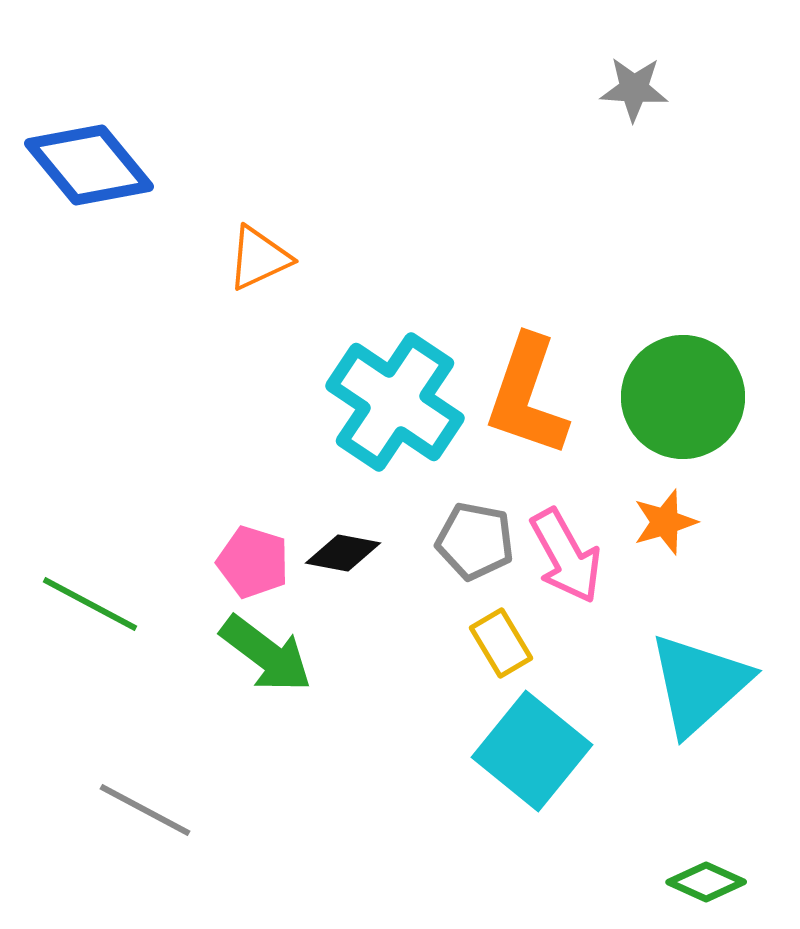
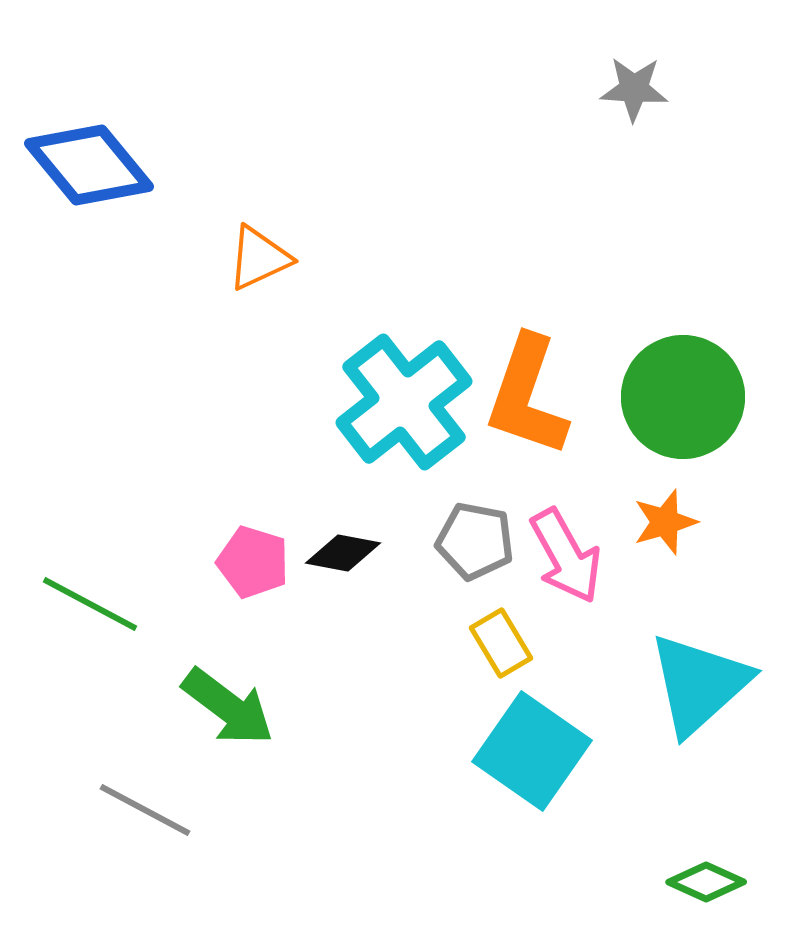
cyan cross: moved 9 px right; rotated 18 degrees clockwise
green arrow: moved 38 px left, 53 px down
cyan square: rotated 4 degrees counterclockwise
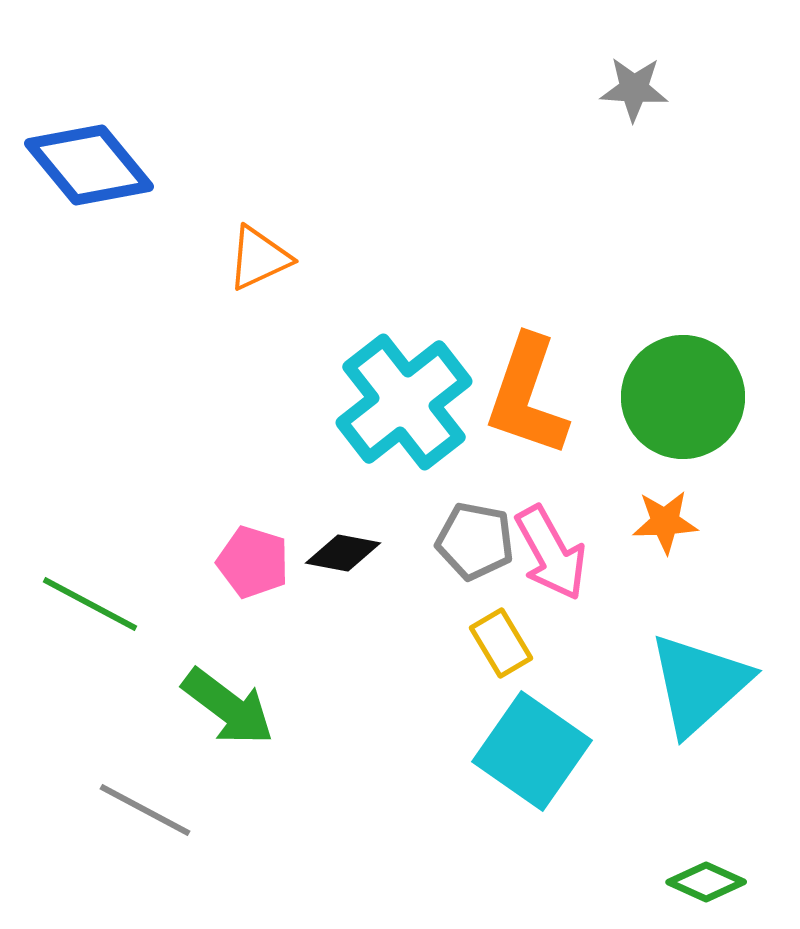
orange star: rotated 14 degrees clockwise
pink arrow: moved 15 px left, 3 px up
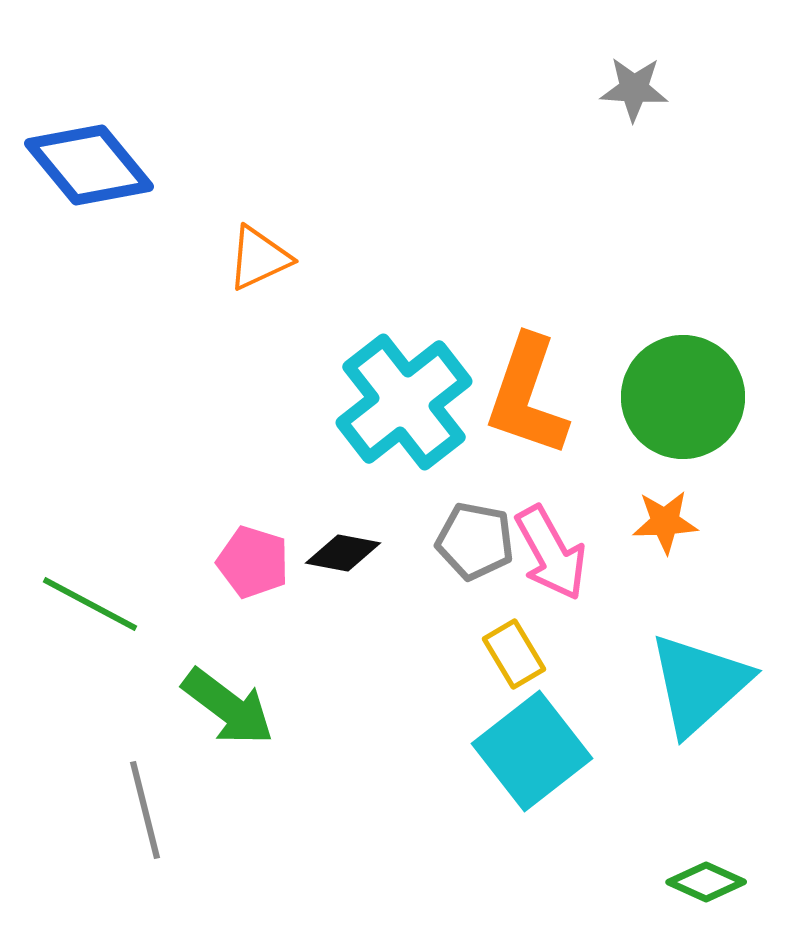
yellow rectangle: moved 13 px right, 11 px down
cyan square: rotated 17 degrees clockwise
gray line: rotated 48 degrees clockwise
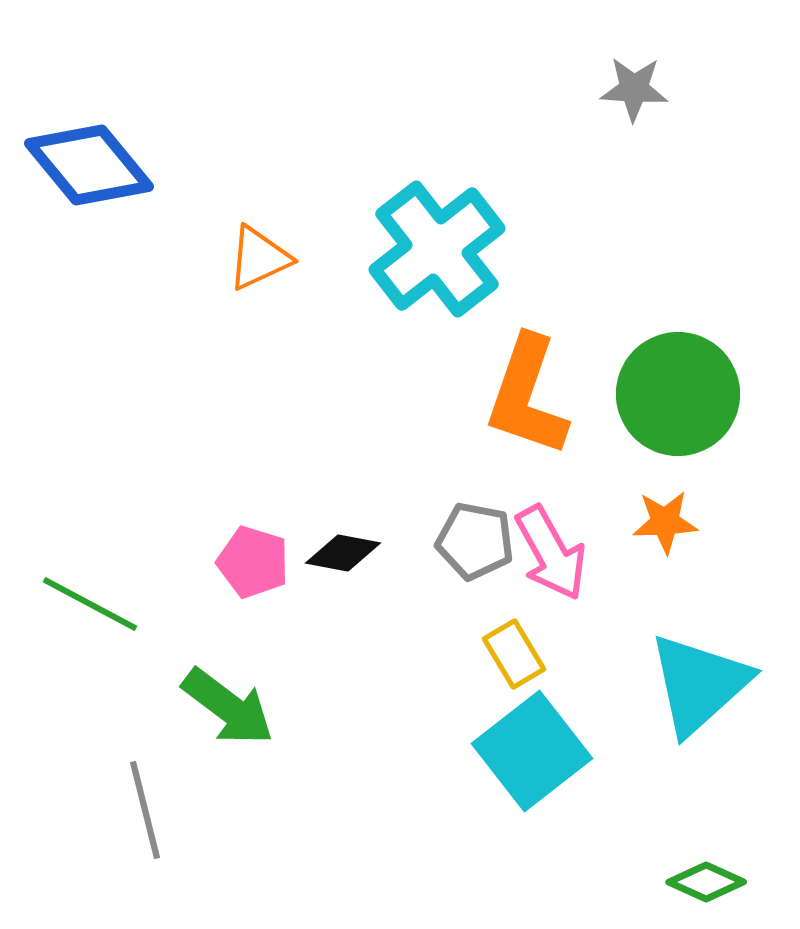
green circle: moved 5 px left, 3 px up
cyan cross: moved 33 px right, 153 px up
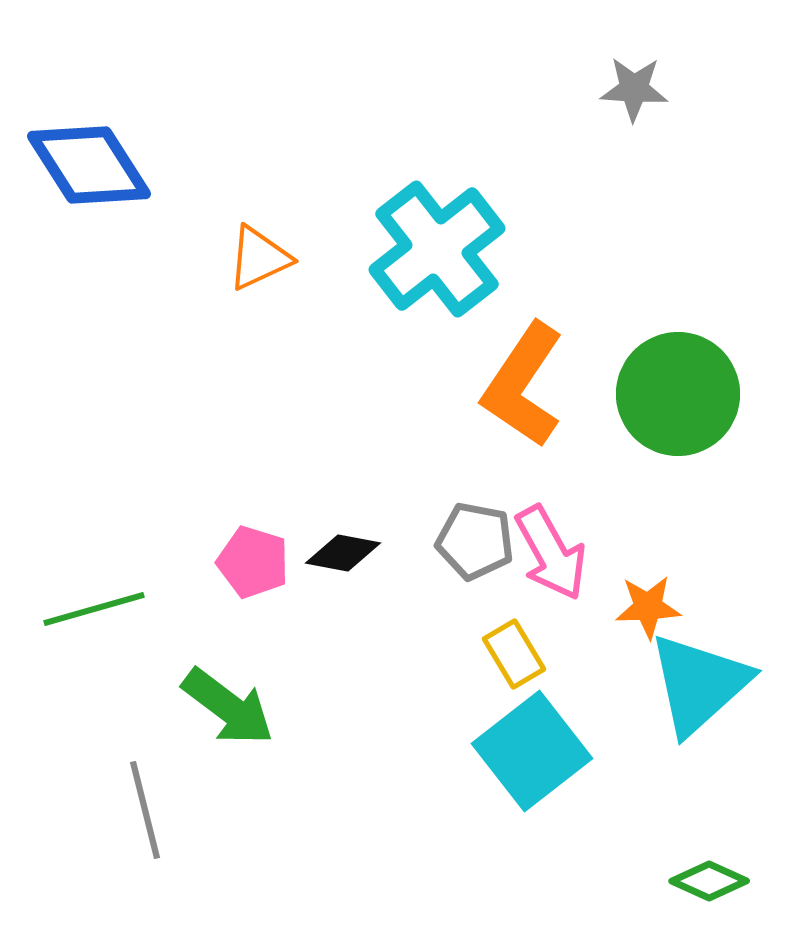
blue diamond: rotated 7 degrees clockwise
orange L-shape: moved 4 px left, 11 px up; rotated 15 degrees clockwise
orange star: moved 17 px left, 85 px down
green line: moved 4 px right, 5 px down; rotated 44 degrees counterclockwise
green diamond: moved 3 px right, 1 px up
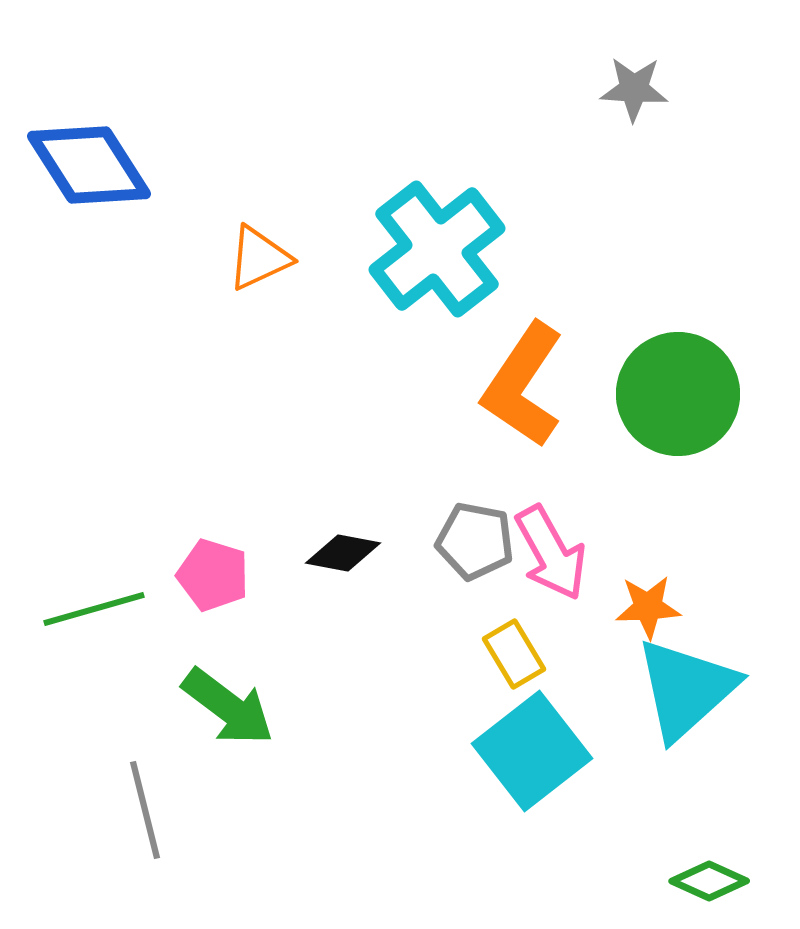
pink pentagon: moved 40 px left, 13 px down
cyan triangle: moved 13 px left, 5 px down
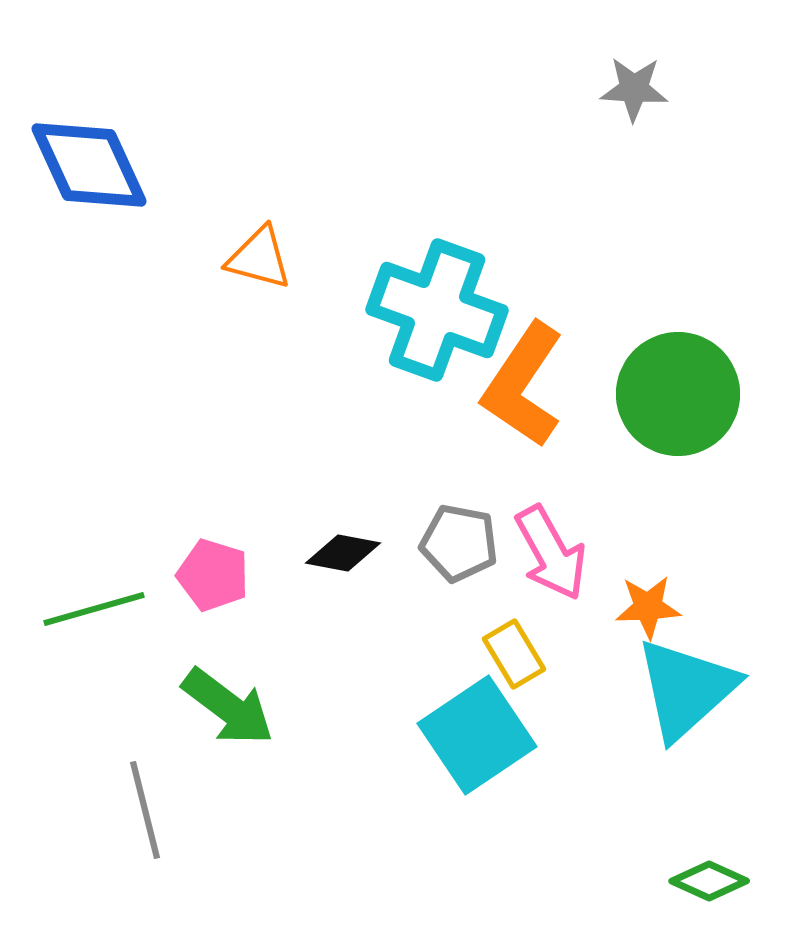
blue diamond: rotated 8 degrees clockwise
cyan cross: moved 61 px down; rotated 32 degrees counterclockwise
orange triangle: rotated 40 degrees clockwise
gray pentagon: moved 16 px left, 2 px down
cyan square: moved 55 px left, 16 px up; rotated 4 degrees clockwise
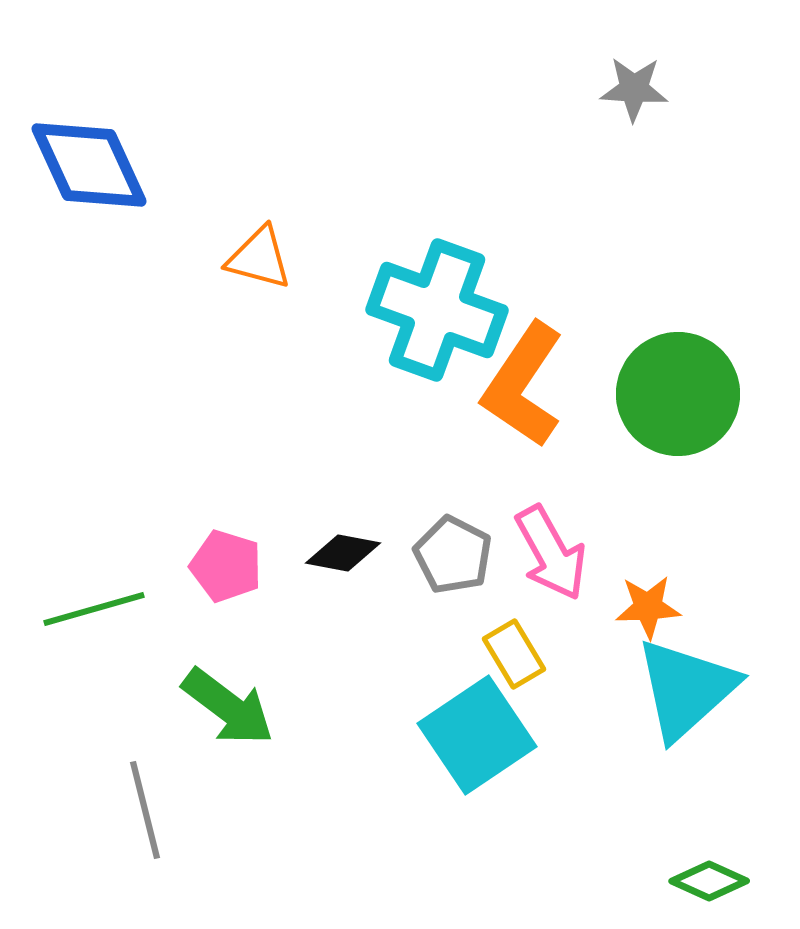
gray pentagon: moved 6 px left, 12 px down; rotated 16 degrees clockwise
pink pentagon: moved 13 px right, 9 px up
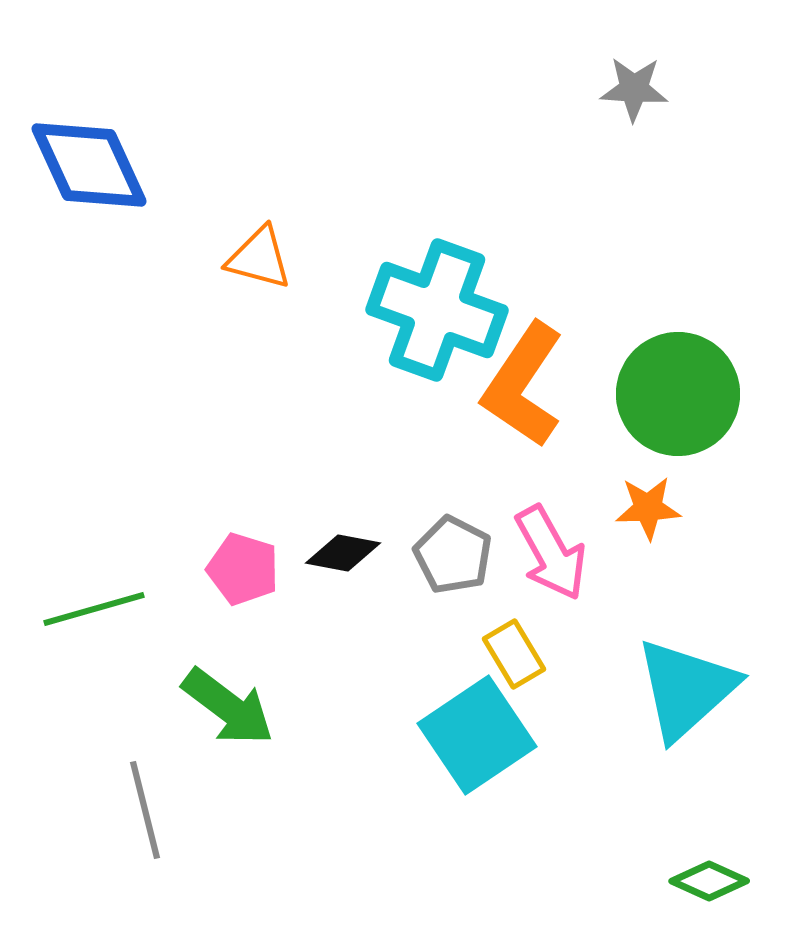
pink pentagon: moved 17 px right, 3 px down
orange star: moved 99 px up
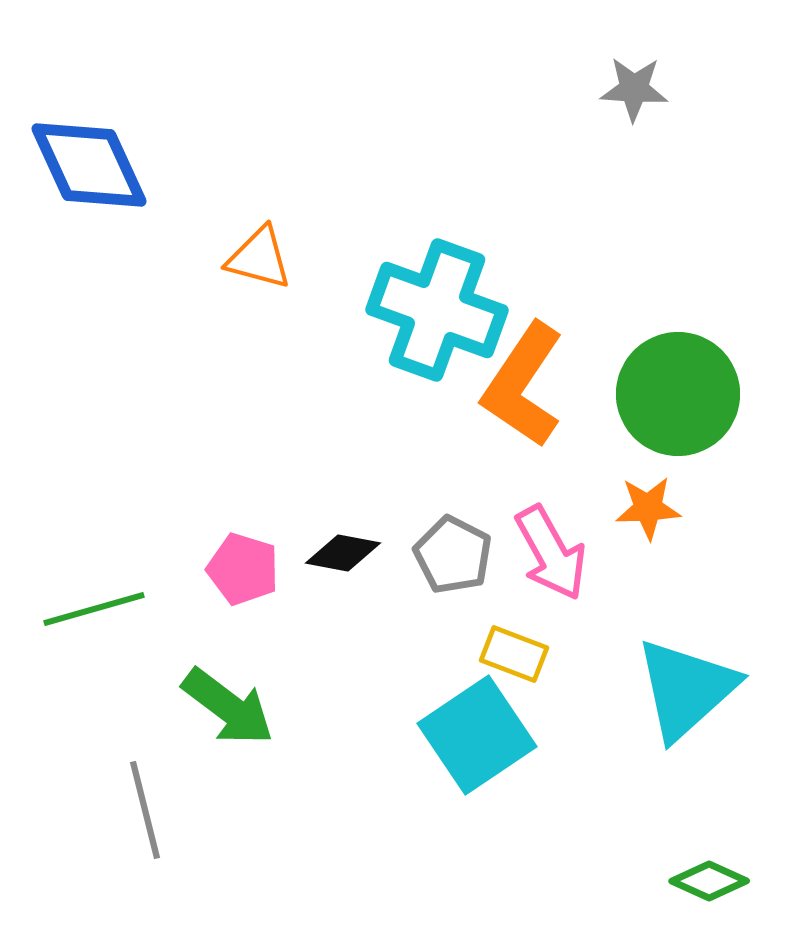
yellow rectangle: rotated 38 degrees counterclockwise
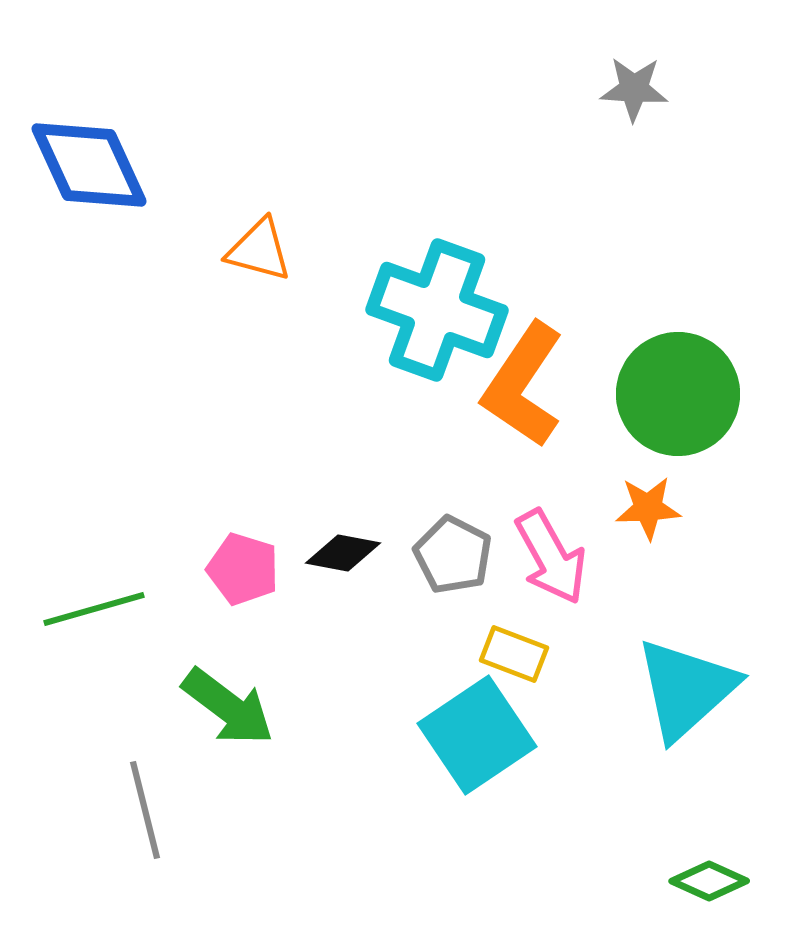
orange triangle: moved 8 px up
pink arrow: moved 4 px down
